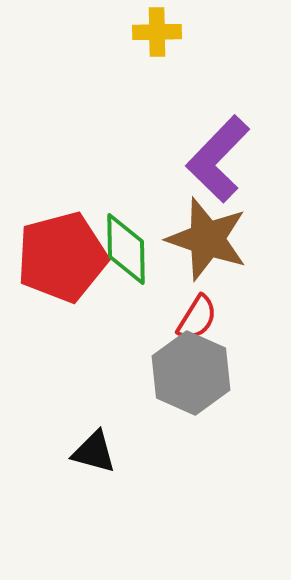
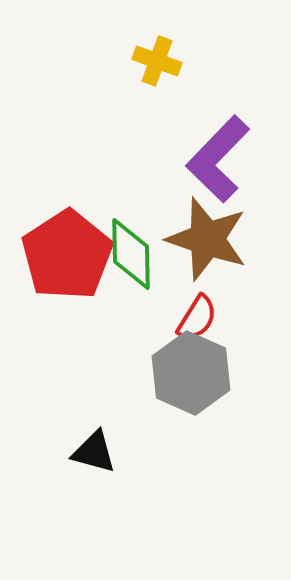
yellow cross: moved 29 px down; rotated 21 degrees clockwise
green diamond: moved 5 px right, 5 px down
red pentagon: moved 5 px right, 2 px up; rotated 18 degrees counterclockwise
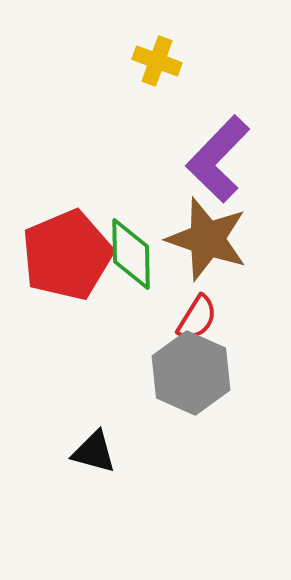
red pentagon: rotated 10 degrees clockwise
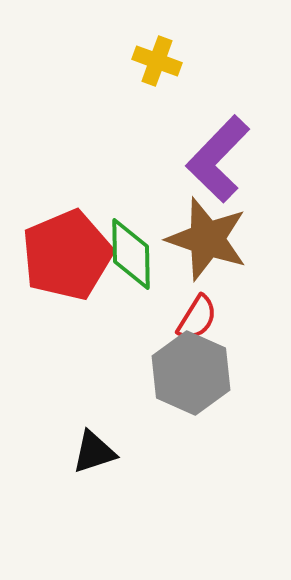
black triangle: rotated 33 degrees counterclockwise
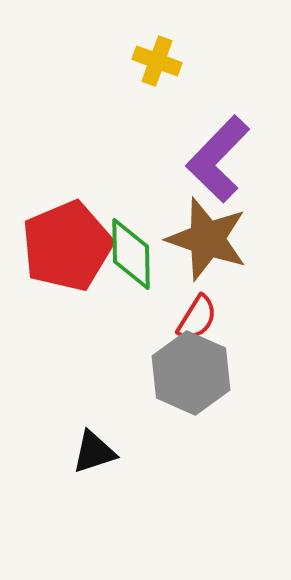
red pentagon: moved 9 px up
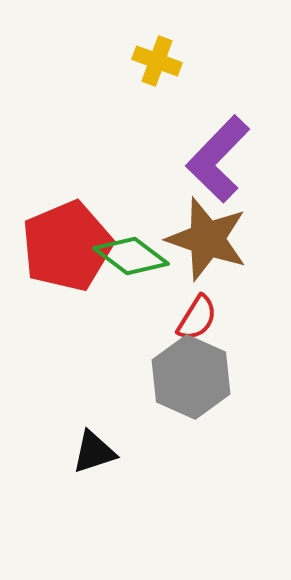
green diamond: moved 2 px down; rotated 52 degrees counterclockwise
gray hexagon: moved 4 px down
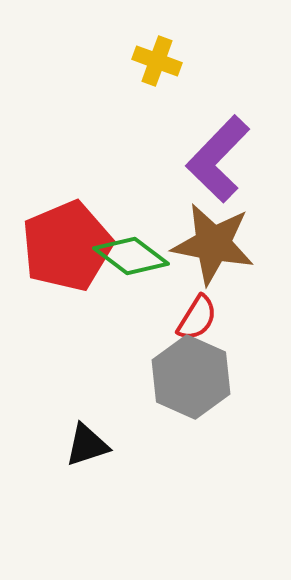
brown star: moved 6 px right, 5 px down; rotated 8 degrees counterclockwise
black triangle: moved 7 px left, 7 px up
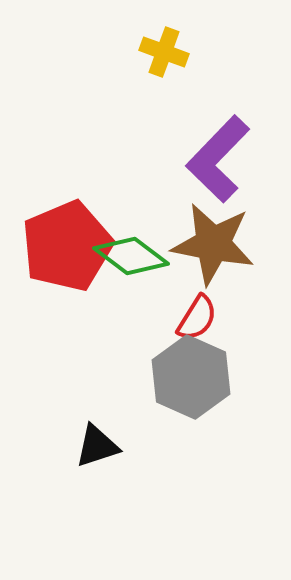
yellow cross: moved 7 px right, 9 px up
black triangle: moved 10 px right, 1 px down
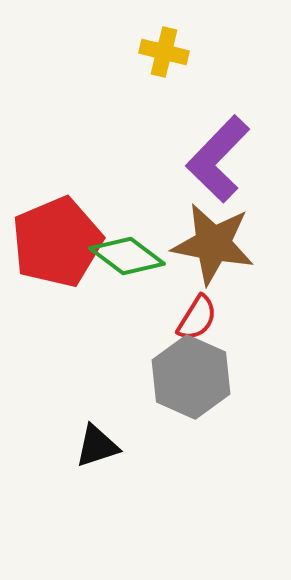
yellow cross: rotated 6 degrees counterclockwise
red pentagon: moved 10 px left, 4 px up
green diamond: moved 4 px left
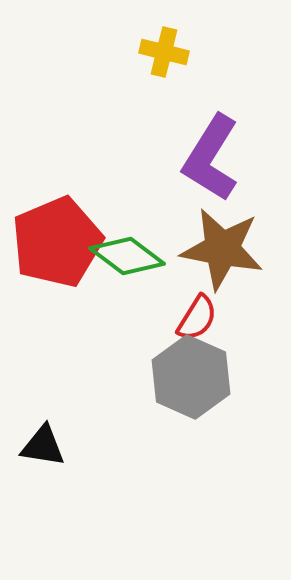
purple L-shape: moved 7 px left, 1 px up; rotated 12 degrees counterclockwise
brown star: moved 9 px right, 5 px down
black triangle: moved 54 px left; rotated 27 degrees clockwise
